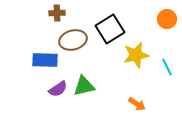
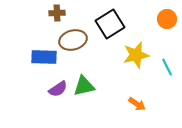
black square: moved 5 px up
blue rectangle: moved 1 px left, 3 px up
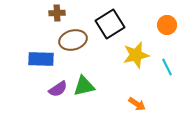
orange circle: moved 6 px down
blue rectangle: moved 3 px left, 2 px down
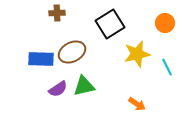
orange circle: moved 2 px left, 2 px up
brown ellipse: moved 1 px left, 12 px down; rotated 12 degrees counterclockwise
yellow star: moved 1 px right, 1 px up
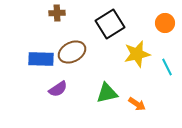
green triangle: moved 23 px right, 7 px down
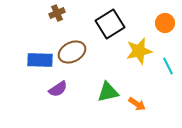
brown cross: rotated 21 degrees counterclockwise
yellow star: moved 2 px right, 3 px up
blue rectangle: moved 1 px left, 1 px down
cyan line: moved 1 px right, 1 px up
green triangle: moved 1 px right, 1 px up
